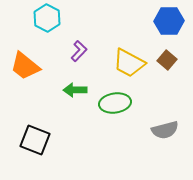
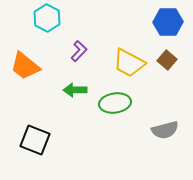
blue hexagon: moved 1 px left, 1 px down
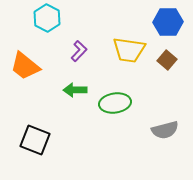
yellow trapezoid: moved 13 px up; rotated 20 degrees counterclockwise
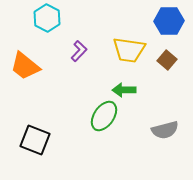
blue hexagon: moved 1 px right, 1 px up
green arrow: moved 49 px right
green ellipse: moved 11 px left, 13 px down; rotated 48 degrees counterclockwise
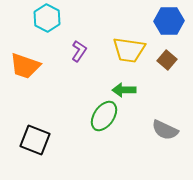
purple L-shape: rotated 10 degrees counterclockwise
orange trapezoid: rotated 20 degrees counterclockwise
gray semicircle: rotated 40 degrees clockwise
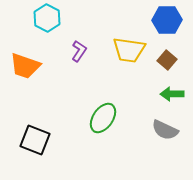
blue hexagon: moved 2 px left, 1 px up
green arrow: moved 48 px right, 4 px down
green ellipse: moved 1 px left, 2 px down
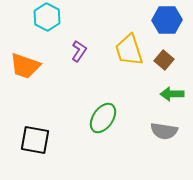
cyan hexagon: moved 1 px up
yellow trapezoid: rotated 64 degrees clockwise
brown square: moved 3 px left
gray semicircle: moved 1 px left, 1 px down; rotated 16 degrees counterclockwise
black square: rotated 12 degrees counterclockwise
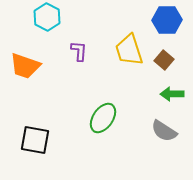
purple L-shape: rotated 30 degrees counterclockwise
gray semicircle: rotated 24 degrees clockwise
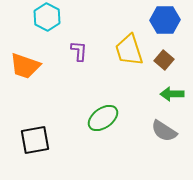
blue hexagon: moved 2 px left
green ellipse: rotated 20 degrees clockwise
black square: rotated 20 degrees counterclockwise
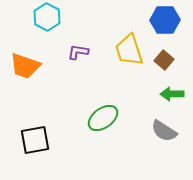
purple L-shape: moved 1 px left, 1 px down; rotated 85 degrees counterclockwise
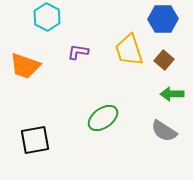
blue hexagon: moved 2 px left, 1 px up
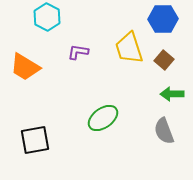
yellow trapezoid: moved 2 px up
orange trapezoid: moved 1 px down; rotated 12 degrees clockwise
gray semicircle: rotated 36 degrees clockwise
